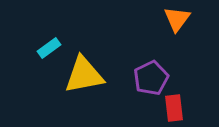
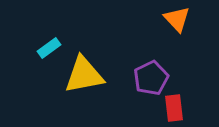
orange triangle: rotated 20 degrees counterclockwise
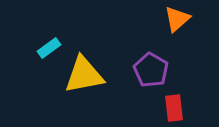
orange triangle: rotated 32 degrees clockwise
purple pentagon: moved 8 px up; rotated 16 degrees counterclockwise
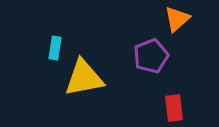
cyan rectangle: moved 6 px right; rotated 45 degrees counterclockwise
purple pentagon: moved 14 px up; rotated 20 degrees clockwise
yellow triangle: moved 3 px down
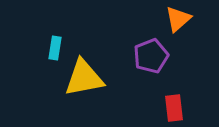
orange triangle: moved 1 px right
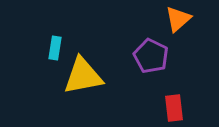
purple pentagon: rotated 24 degrees counterclockwise
yellow triangle: moved 1 px left, 2 px up
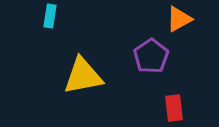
orange triangle: moved 1 px right; rotated 12 degrees clockwise
cyan rectangle: moved 5 px left, 32 px up
purple pentagon: rotated 12 degrees clockwise
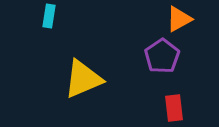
cyan rectangle: moved 1 px left
purple pentagon: moved 11 px right
yellow triangle: moved 3 px down; rotated 12 degrees counterclockwise
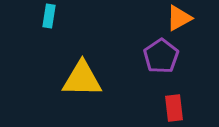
orange triangle: moved 1 px up
purple pentagon: moved 1 px left
yellow triangle: moved 1 px left; rotated 24 degrees clockwise
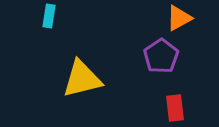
yellow triangle: rotated 15 degrees counterclockwise
red rectangle: moved 1 px right
